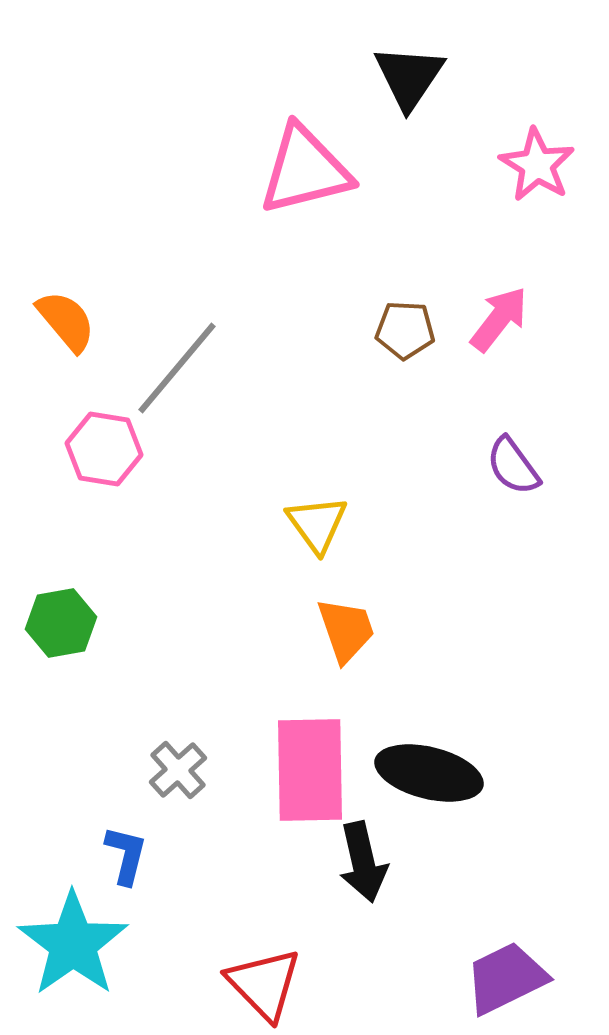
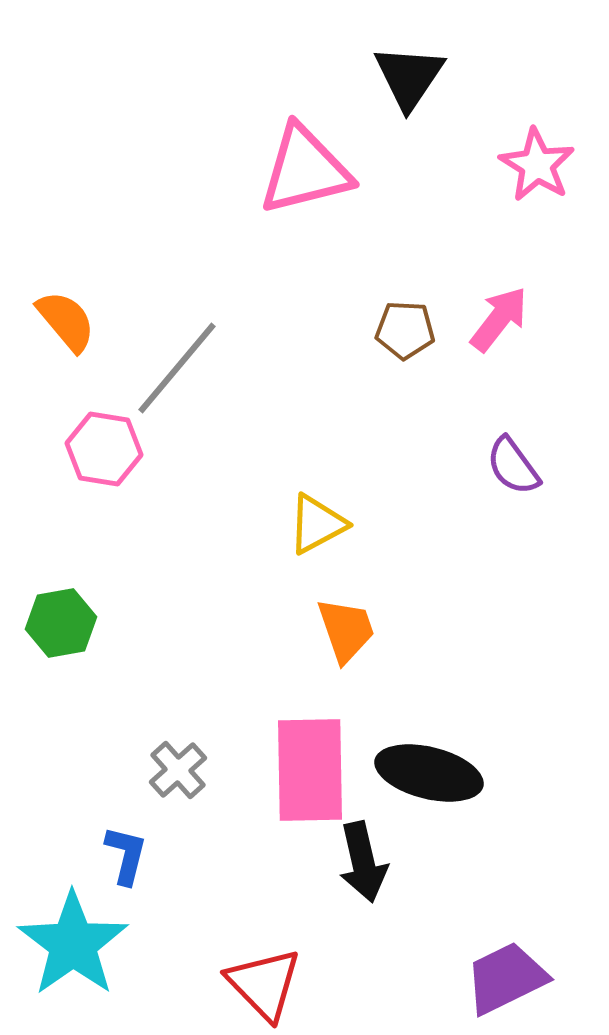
yellow triangle: rotated 38 degrees clockwise
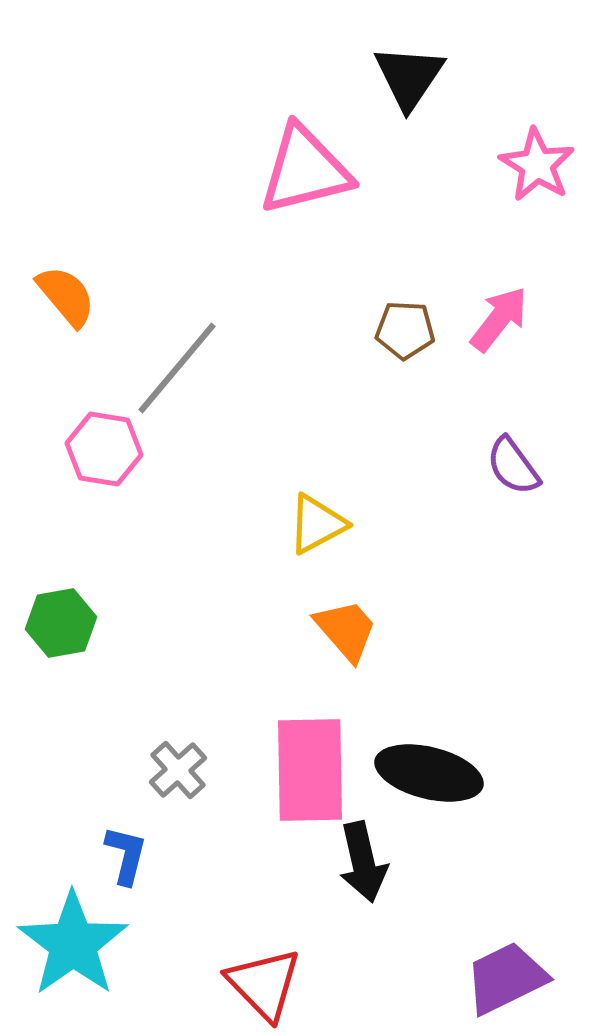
orange semicircle: moved 25 px up
orange trapezoid: rotated 22 degrees counterclockwise
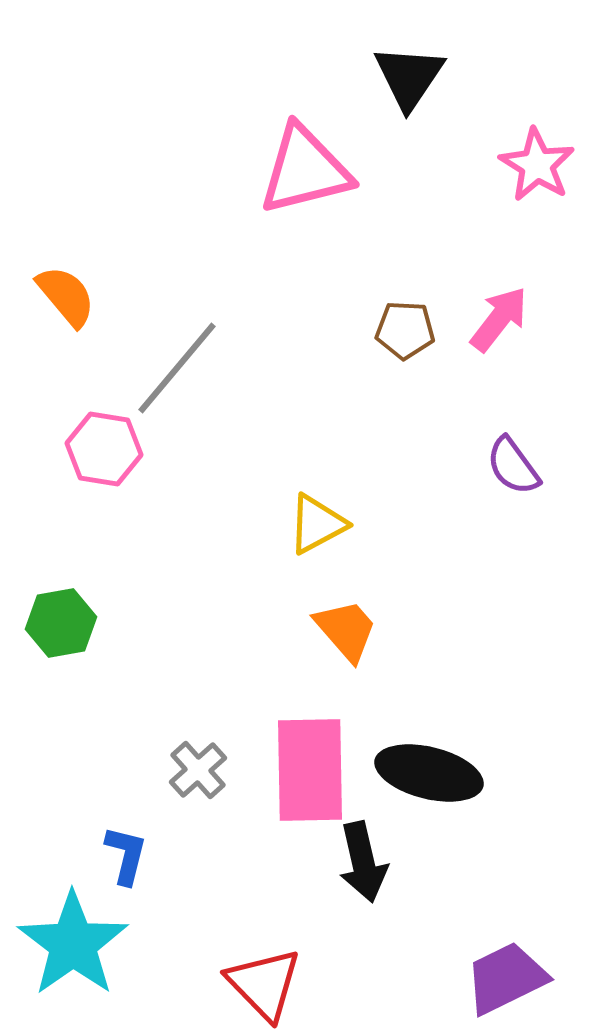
gray cross: moved 20 px right
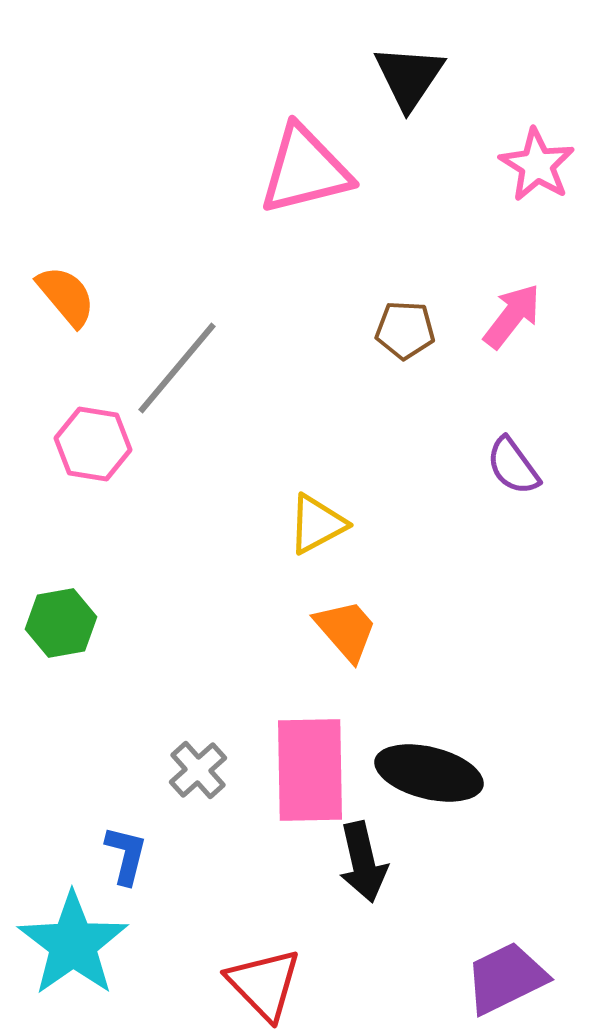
pink arrow: moved 13 px right, 3 px up
pink hexagon: moved 11 px left, 5 px up
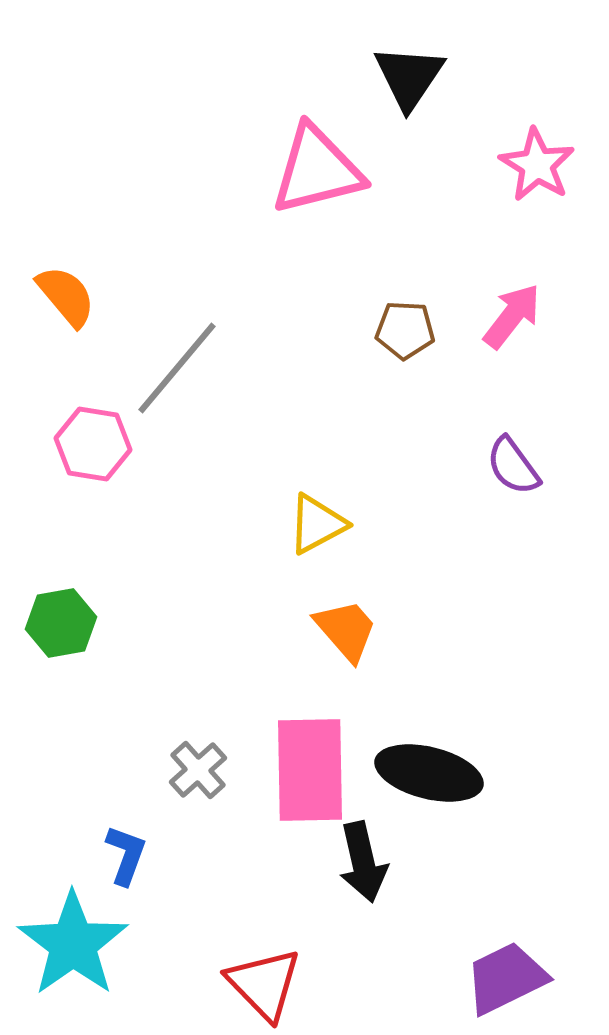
pink triangle: moved 12 px right
blue L-shape: rotated 6 degrees clockwise
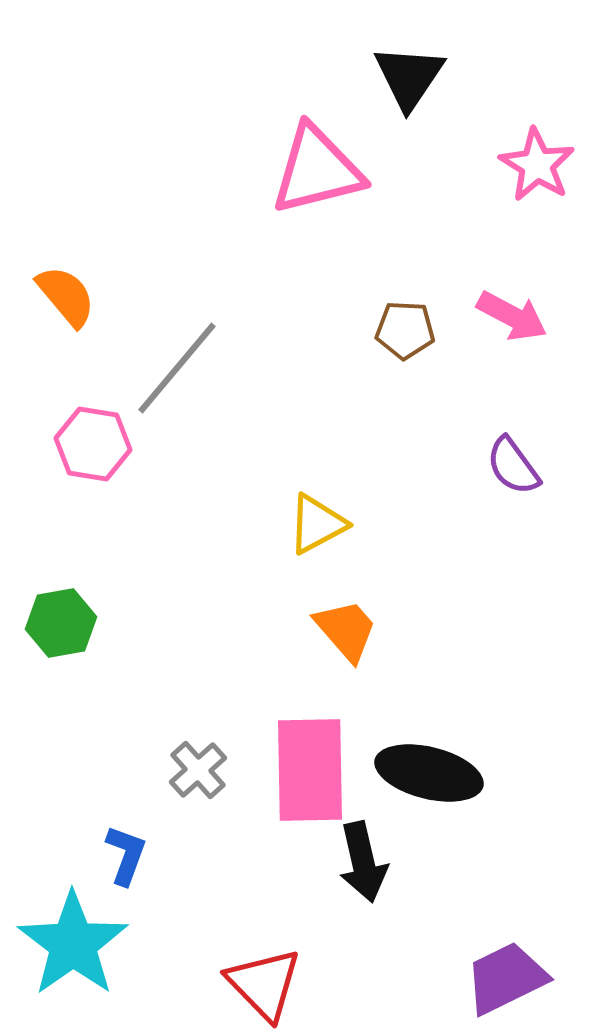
pink arrow: rotated 80 degrees clockwise
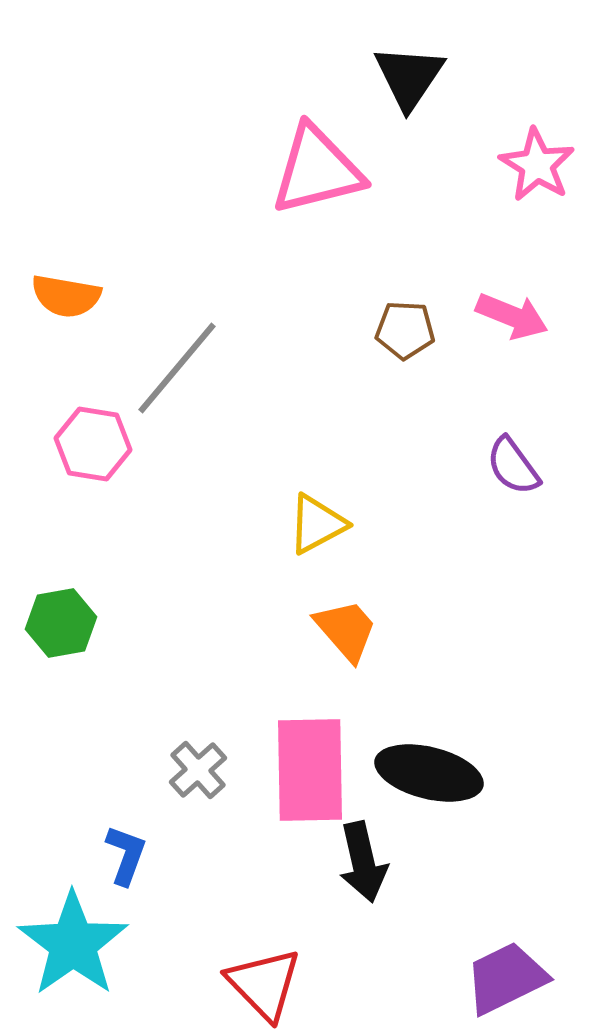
orange semicircle: rotated 140 degrees clockwise
pink arrow: rotated 6 degrees counterclockwise
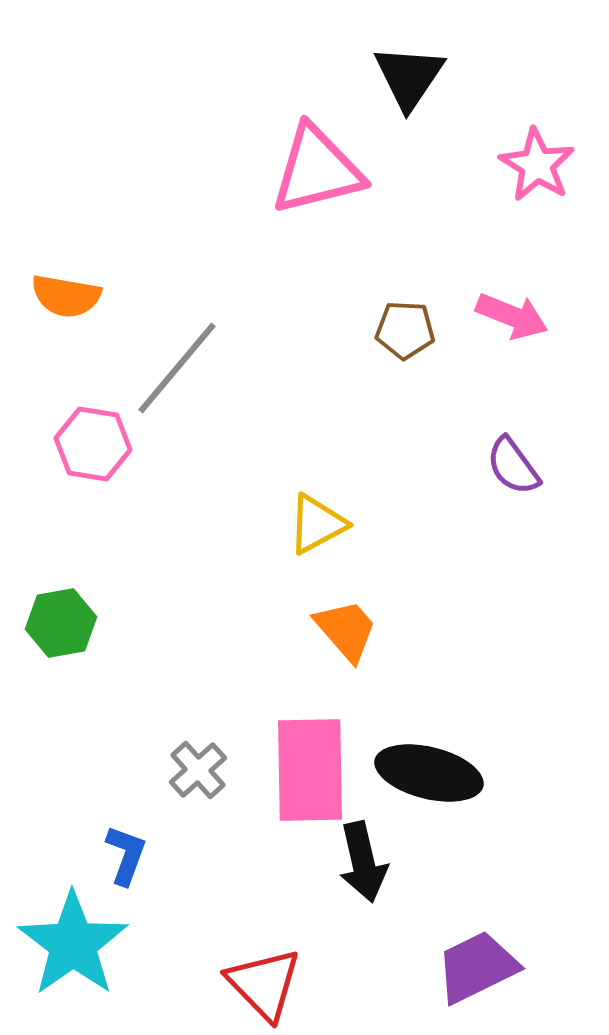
purple trapezoid: moved 29 px left, 11 px up
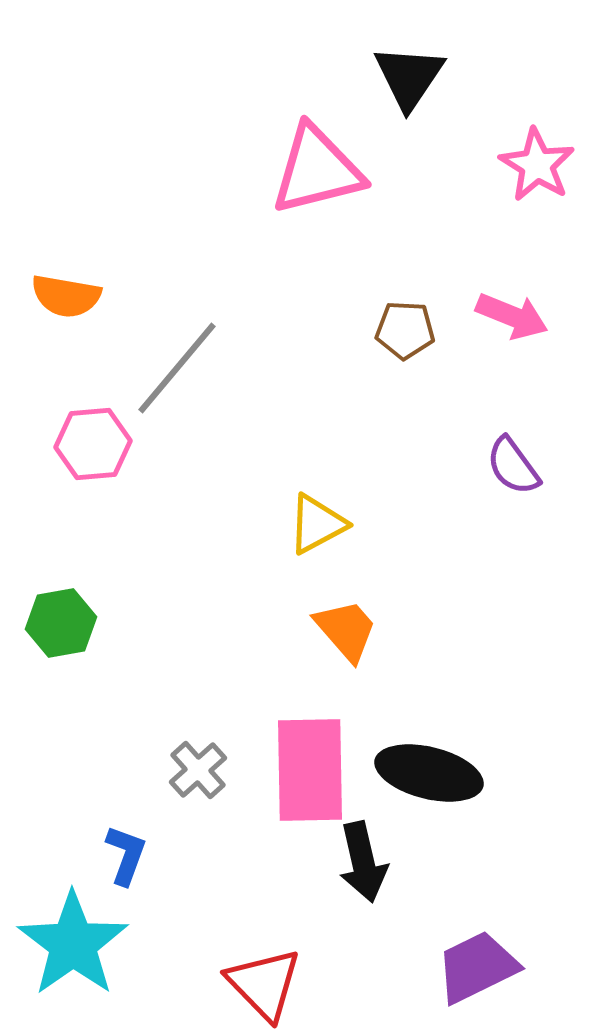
pink hexagon: rotated 14 degrees counterclockwise
